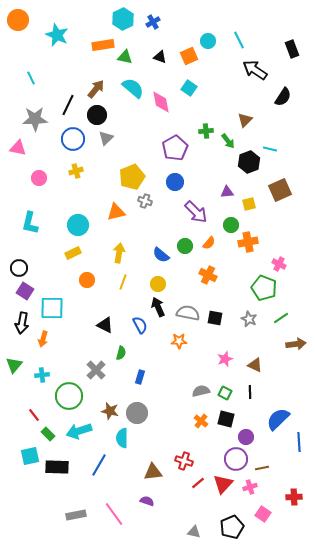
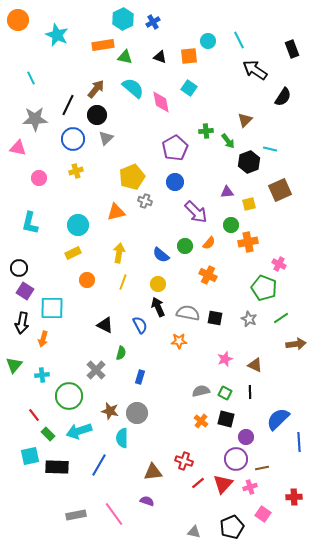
orange square at (189, 56): rotated 18 degrees clockwise
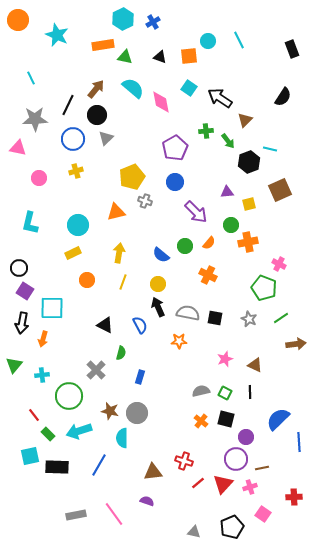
black arrow at (255, 70): moved 35 px left, 28 px down
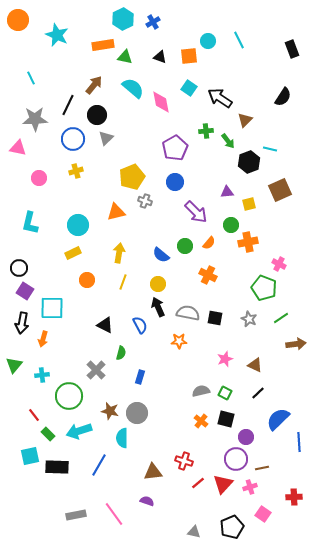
brown arrow at (96, 89): moved 2 px left, 4 px up
black line at (250, 392): moved 8 px right, 1 px down; rotated 48 degrees clockwise
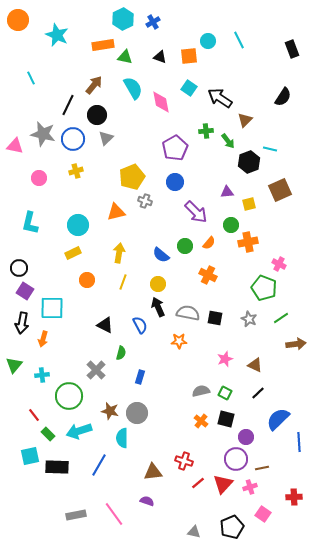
cyan semicircle at (133, 88): rotated 20 degrees clockwise
gray star at (35, 119): moved 8 px right, 15 px down; rotated 15 degrees clockwise
pink triangle at (18, 148): moved 3 px left, 2 px up
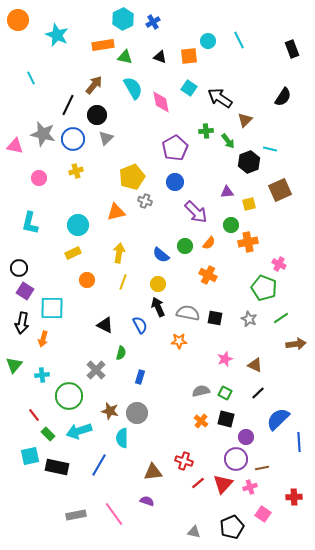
black rectangle at (57, 467): rotated 10 degrees clockwise
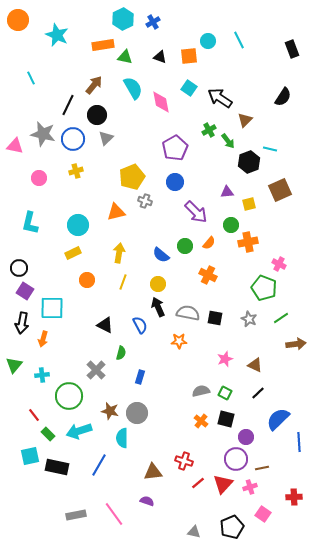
green cross at (206, 131): moved 3 px right, 1 px up; rotated 24 degrees counterclockwise
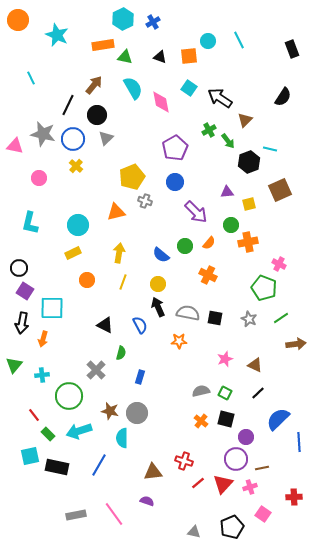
yellow cross at (76, 171): moved 5 px up; rotated 32 degrees counterclockwise
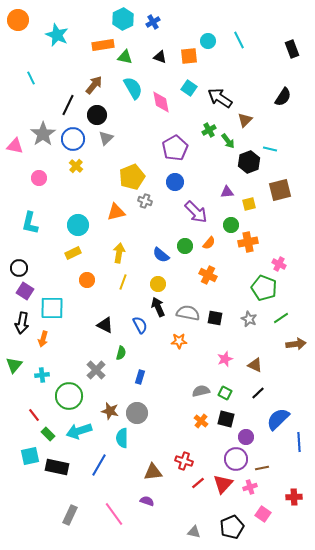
gray star at (43, 134): rotated 25 degrees clockwise
brown square at (280, 190): rotated 10 degrees clockwise
gray rectangle at (76, 515): moved 6 px left; rotated 54 degrees counterclockwise
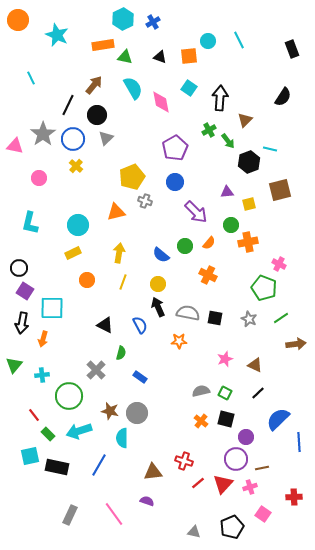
black arrow at (220, 98): rotated 60 degrees clockwise
blue rectangle at (140, 377): rotated 72 degrees counterclockwise
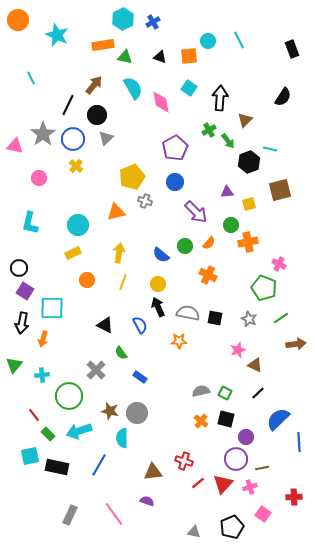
green semicircle at (121, 353): rotated 128 degrees clockwise
pink star at (225, 359): moved 13 px right, 9 px up
